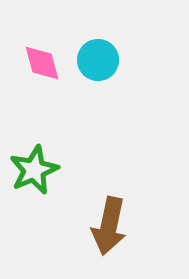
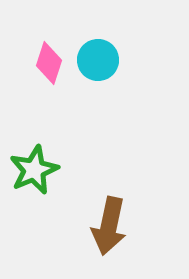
pink diamond: moved 7 px right; rotated 33 degrees clockwise
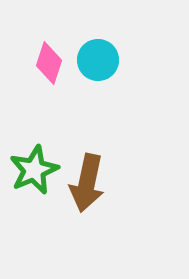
brown arrow: moved 22 px left, 43 px up
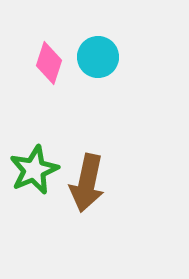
cyan circle: moved 3 px up
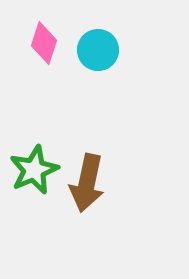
cyan circle: moved 7 px up
pink diamond: moved 5 px left, 20 px up
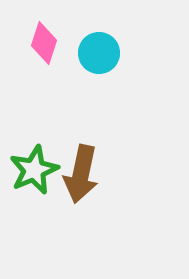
cyan circle: moved 1 px right, 3 px down
brown arrow: moved 6 px left, 9 px up
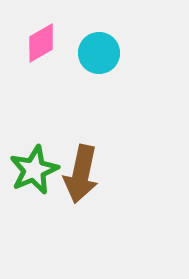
pink diamond: moved 3 px left; rotated 42 degrees clockwise
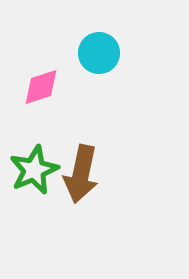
pink diamond: moved 44 px down; rotated 12 degrees clockwise
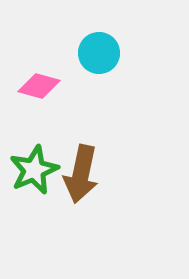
pink diamond: moved 2 px left, 1 px up; rotated 33 degrees clockwise
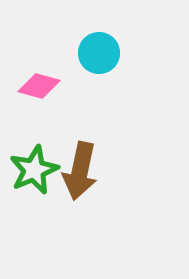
brown arrow: moved 1 px left, 3 px up
